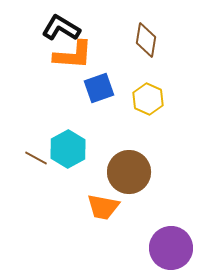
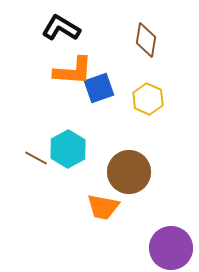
orange L-shape: moved 16 px down
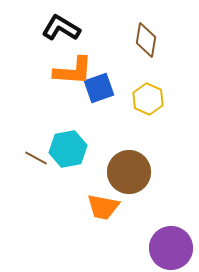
cyan hexagon: rotated 18 degrees clockwise
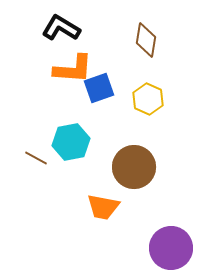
orange L-shape: moved 2 px up
cyan hexagon: moved 3 px right, 7 px up
brown circle: moved 5 px right, 5 px up
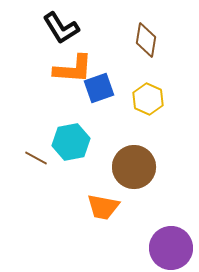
black L-shape: rotated 153 degrees counterclockwise
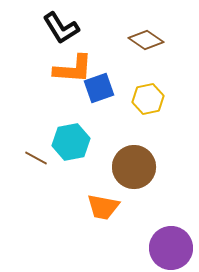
brown diamond: rotated 64 degrees counterclockwise
yellow hexagon: rotated 24 degrees clockwise
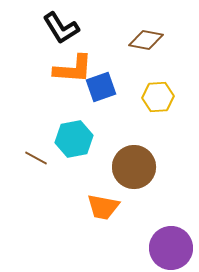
brown diamond: rotated 24 degrees counterclockwise
blue square: moved 2 px right, 1 px up
yellow hexagon: moved 10 px right, 2 px up; rotated 8 degrees clockwise
cyan hexagon: moved 3 px right, 3 px up
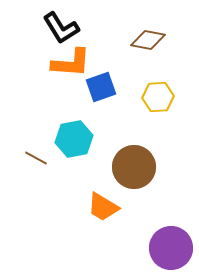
brown diamond: moved 2 px right
orange L-shape: moved 2 px left, 6 px up
orange trapezoid: rotated 20 degrees clockwise
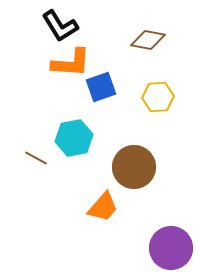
black L-shape: moved 1 px left, 2 px up
cyan hexagon: moved 1 px up
orange trapezoid: rotated 80 degrees counterclockwise
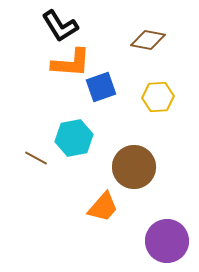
purple circle: moved 4 px left, 7 px up
